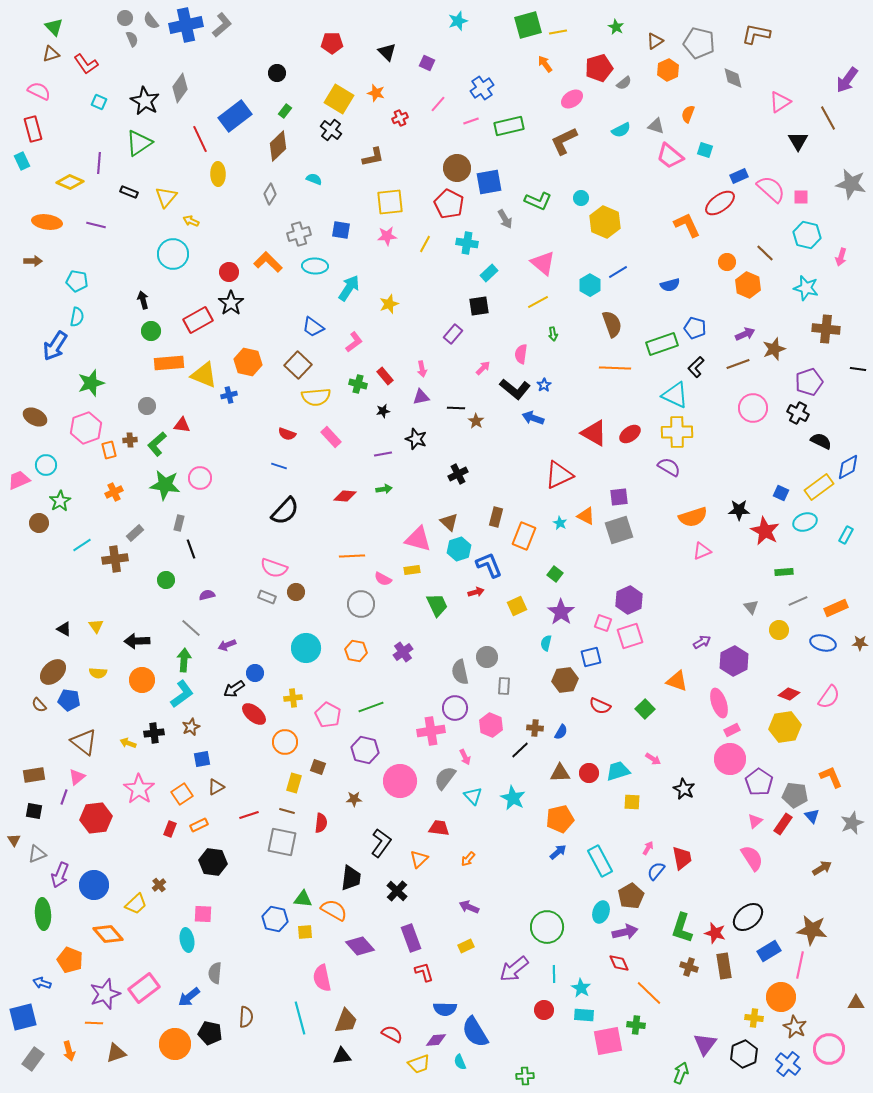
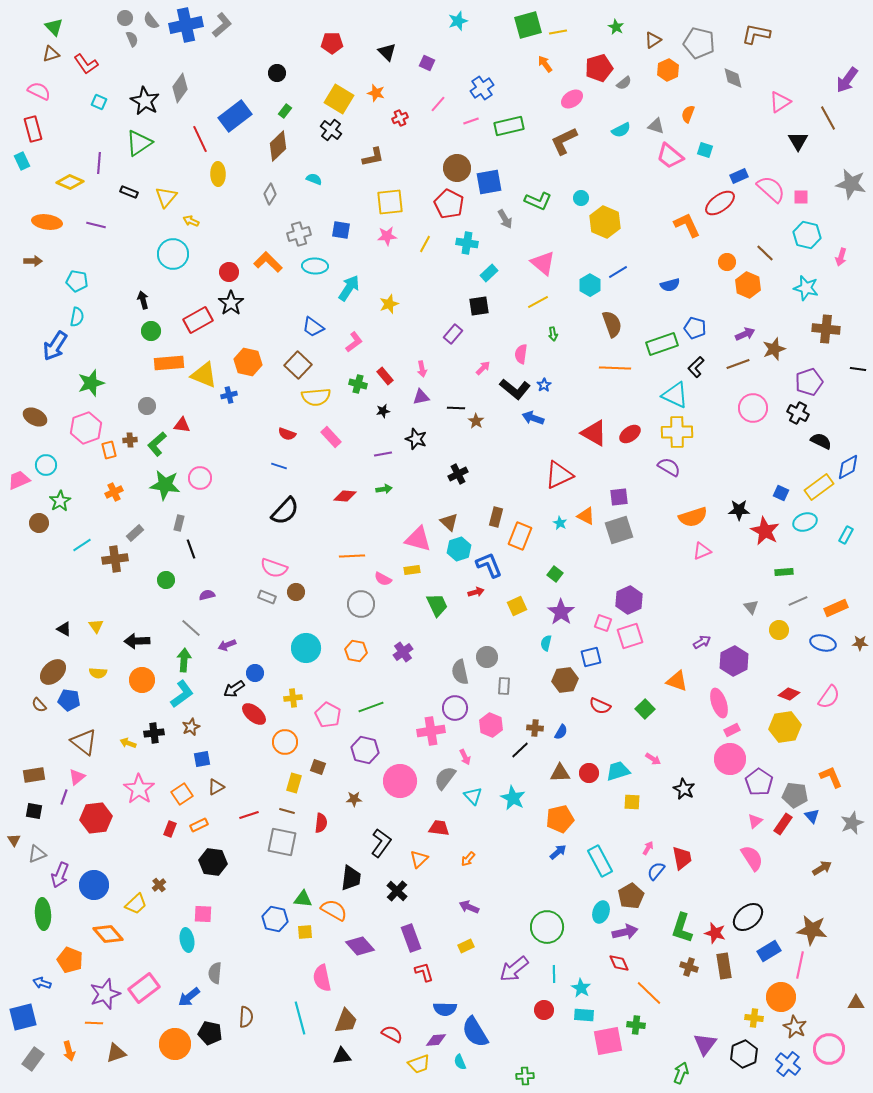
brown triangle at (655, 41): moved 2 px left, 1 px up
orange rectangle at (524, 536): moved 4 px left
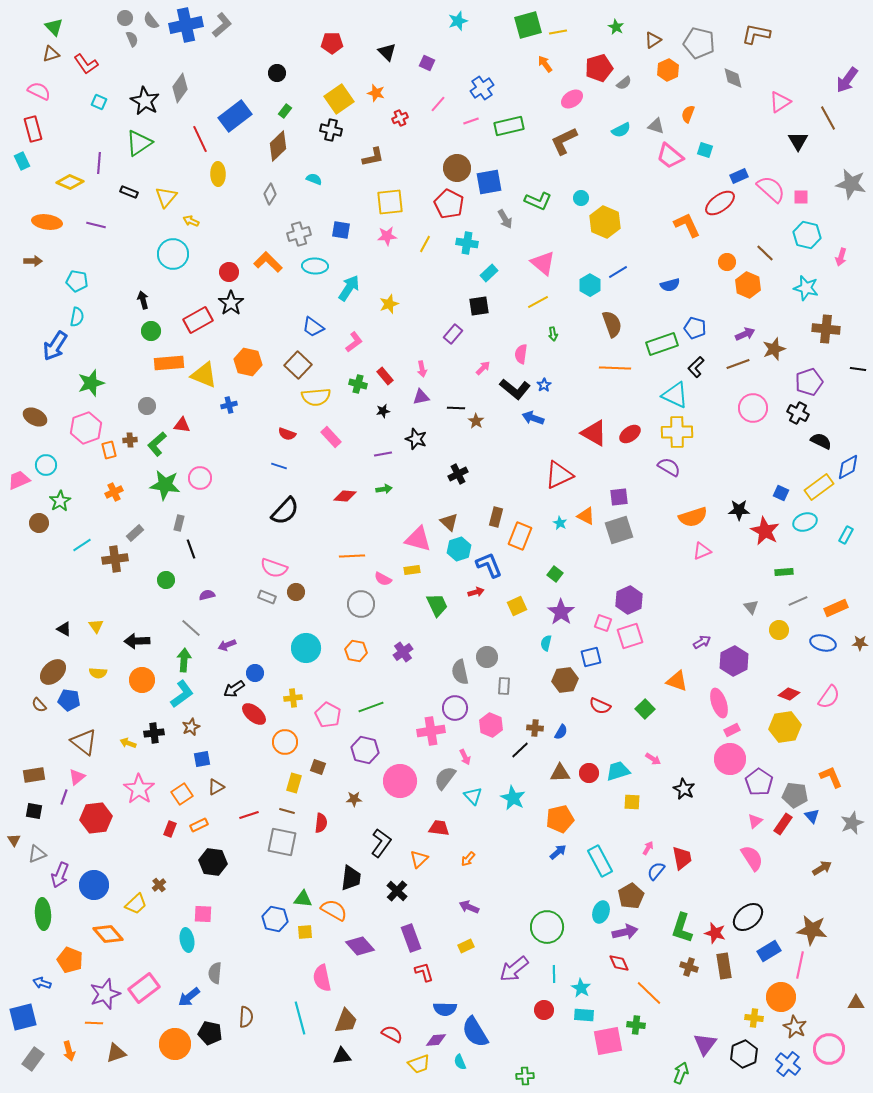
yellow square at (339, 99): rotated 24 degrees clockwise
black cross at (331, 130): rotated 25 degrees counterclockwise
blue cross at (229, 395): moved 10 px down
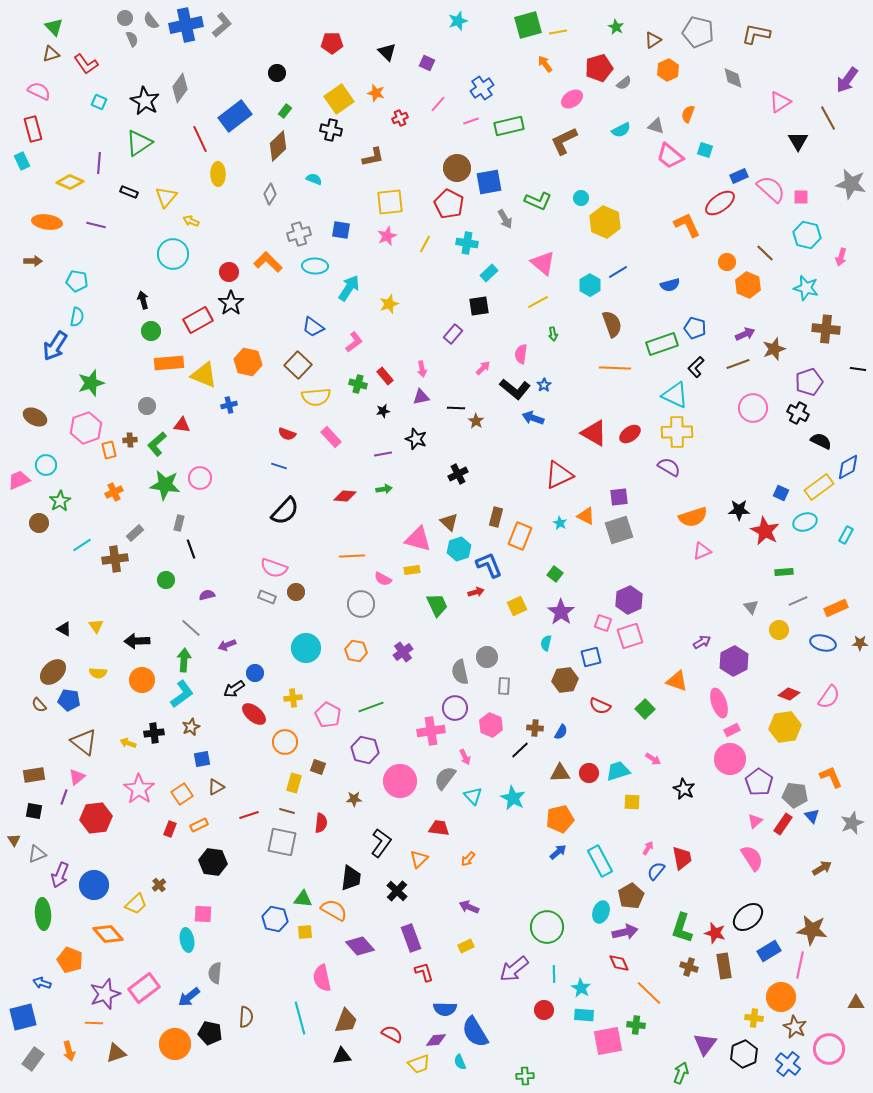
gray pentagon at (699, 43): moved 1 px left, 11 px up
pink star at (387, 236): rotated 18 degrees counterclockwise
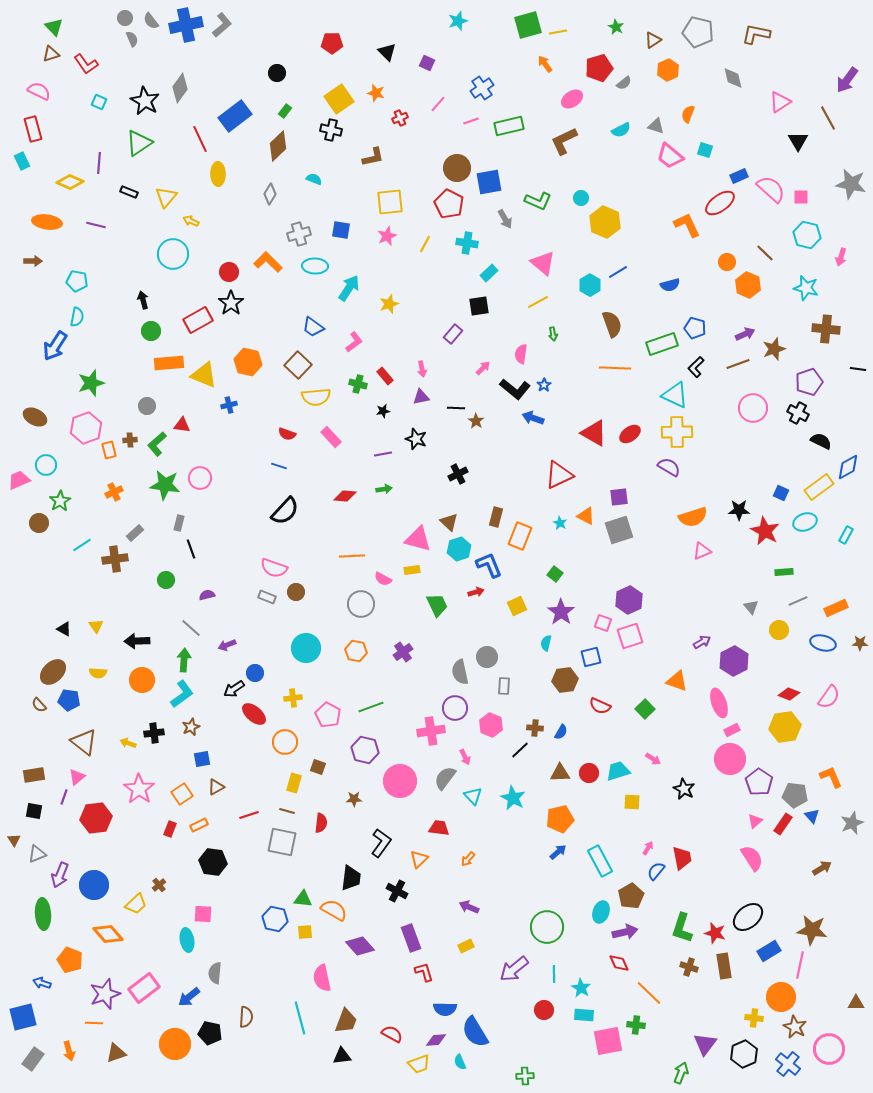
black cross at (397, 891): rotated 15 degrees counterclockwise
